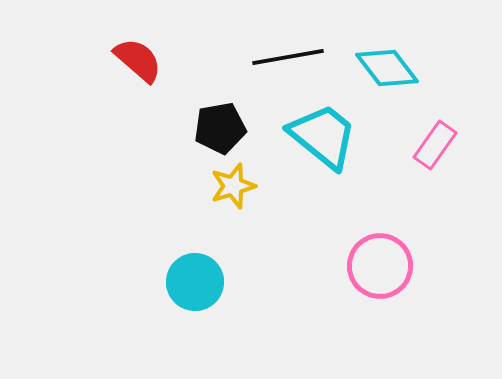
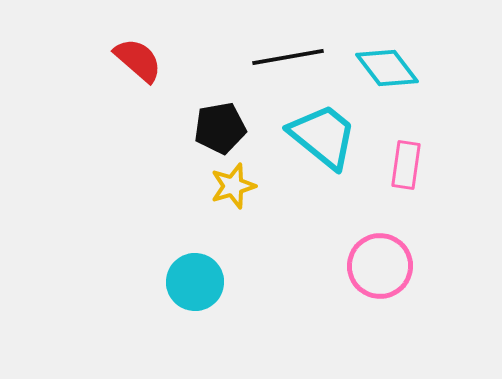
pink rectangle: moved 29 px left, 20 px down; rotated 27 degrees counterclockwise
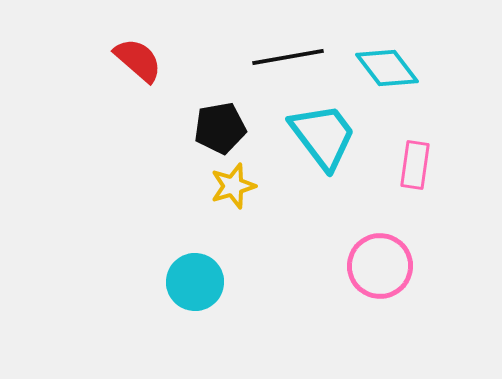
cyan trapezoid: rotated 14 degrees clockwise
pink rectangle: moved 9 px right
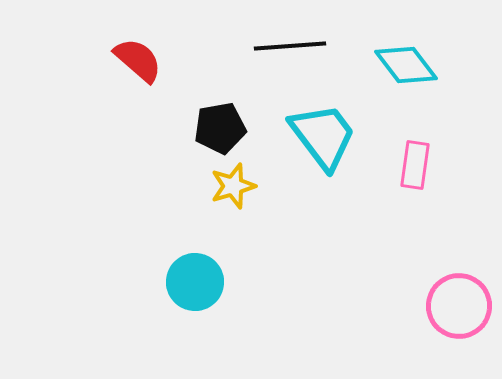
black line: moved 2 px right, 11 px up; rotated 6 degrees clockwise
cyan diamond: moved 19 px right, 3 px up
pink circle: moved 79 px right, 40 px down
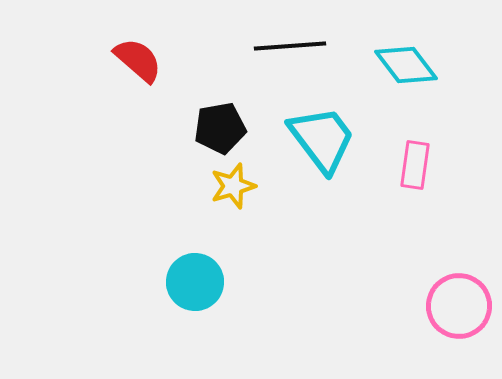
cyan trapezoid: moved 1 px left, 3 px down
